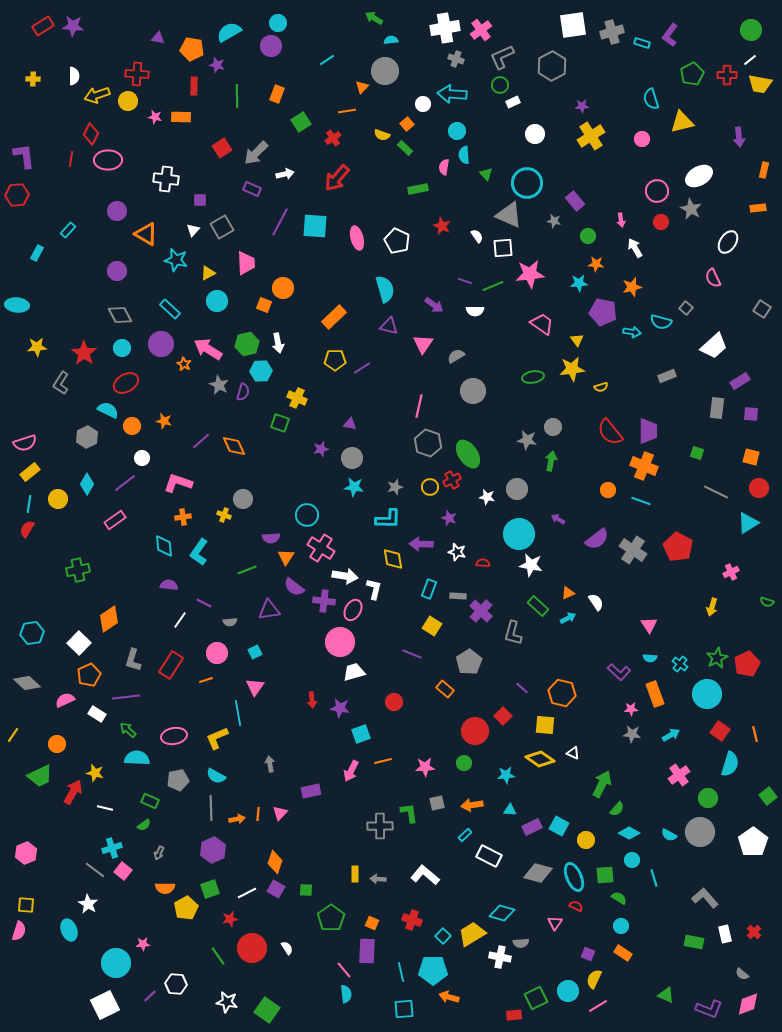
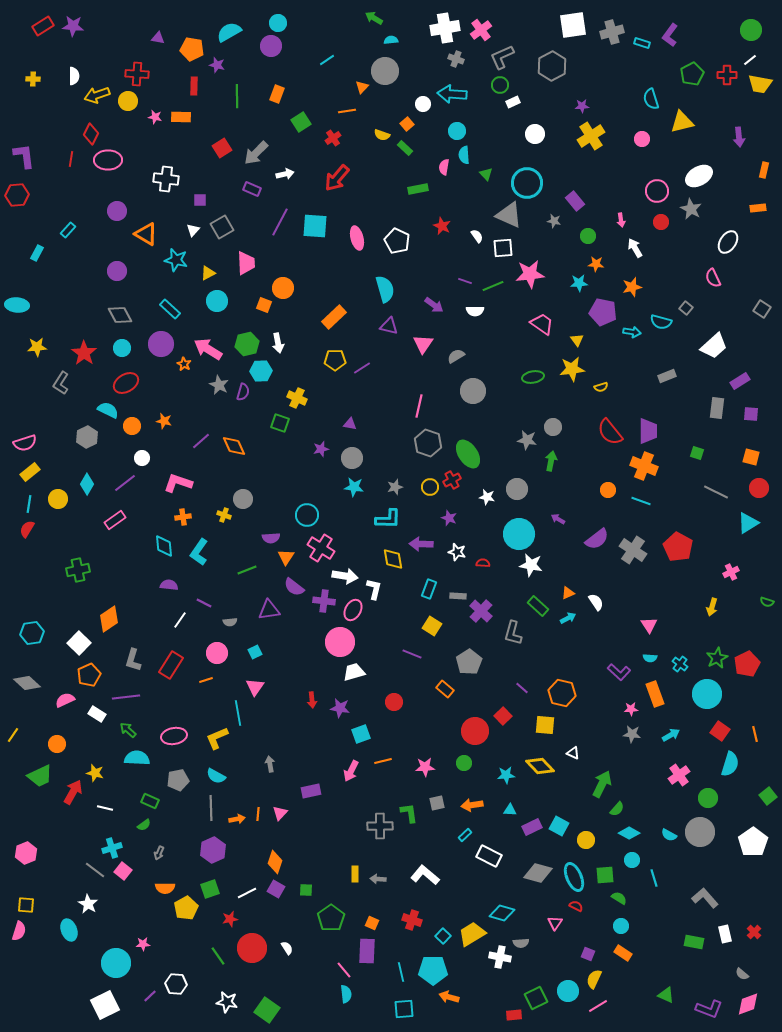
yellow diamond at (540, 759): moved 7 px down; rotated 12 degrees clockwise
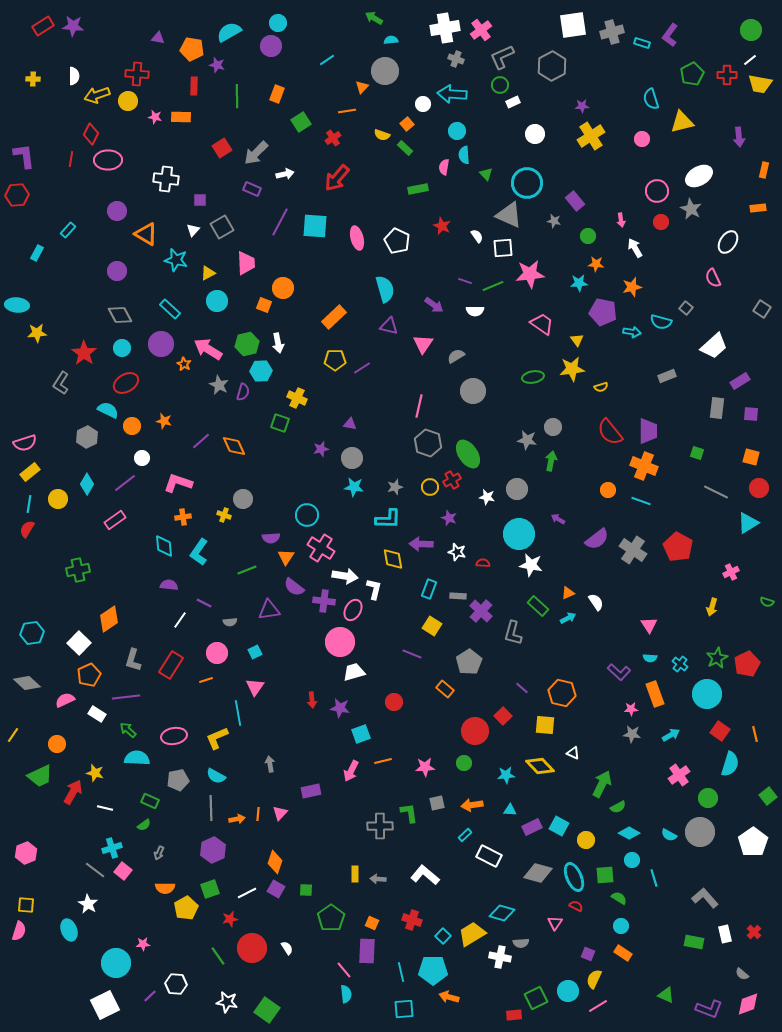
yellow star at (37, 347): moved 14 px up
green semicircle at (617, 809): moved 1 px right, 2 px up; rotated 21 degrees clockwise
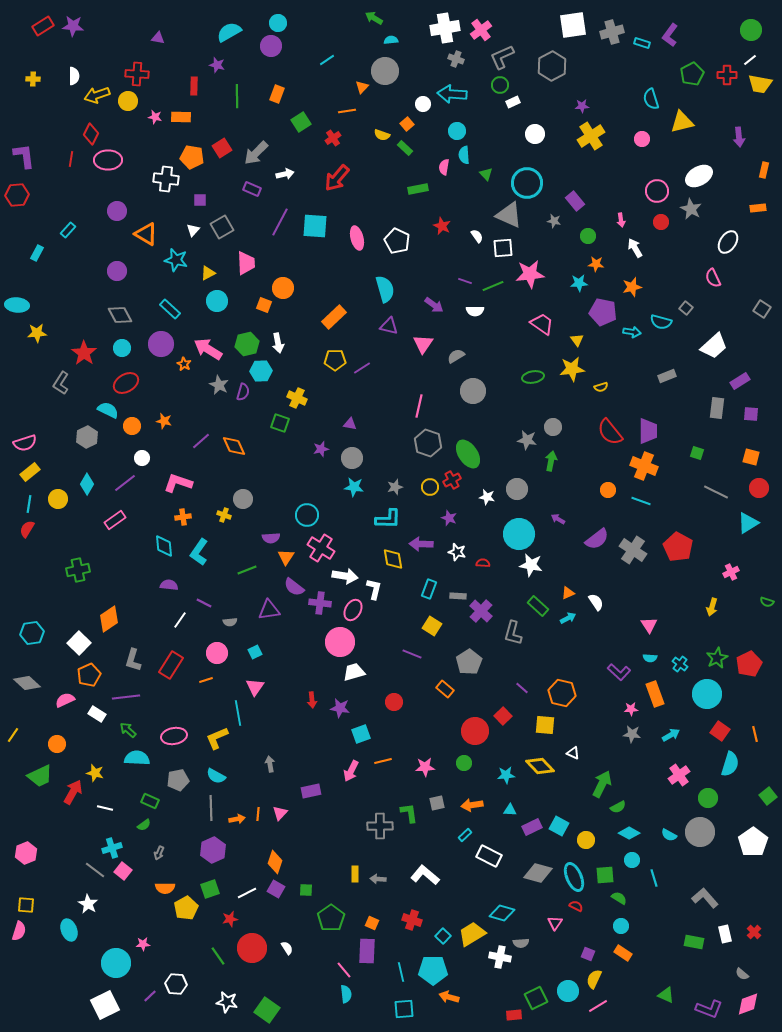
orange pentagon at (192, 49): moved 108 px down
purple cross at (324, 601): moved 4 px left, 2 px down
red pentagon at (747, 664): moved 2 px right
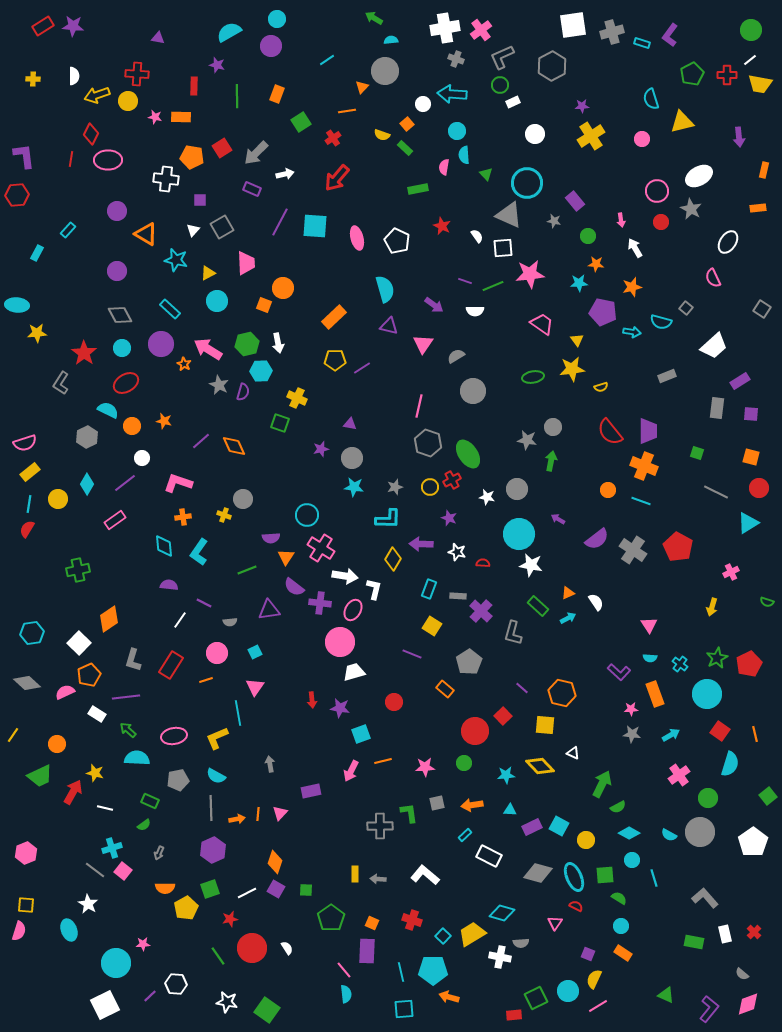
cyan circle at (278, 23): moved 1 px left, 4 px up
yellow diamond at (393, 559): rotated 40 degrees clockwise
pink semicircle at (65, 700): moved 8 px up
purple L-shape at (709, 1009): rotated 72 degrees counterclockwise
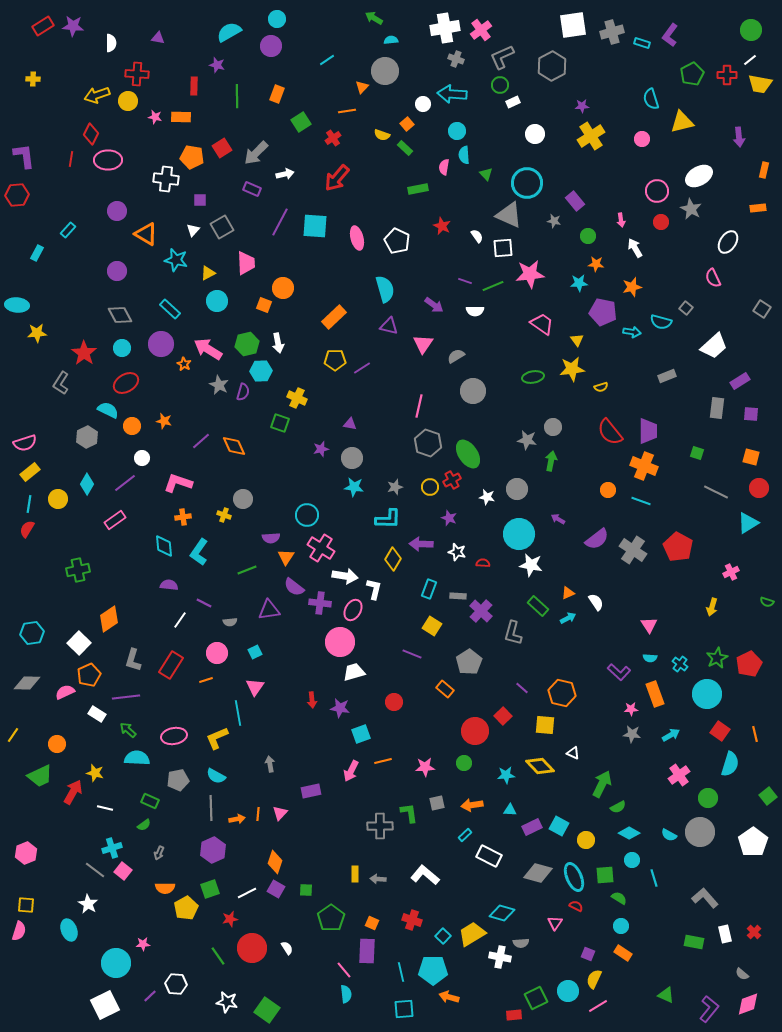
white semicircle at (74, 76): moved 37 px right, 33 px up
gray diamond at (27, 683): rotated 40 degrees counterclockwise
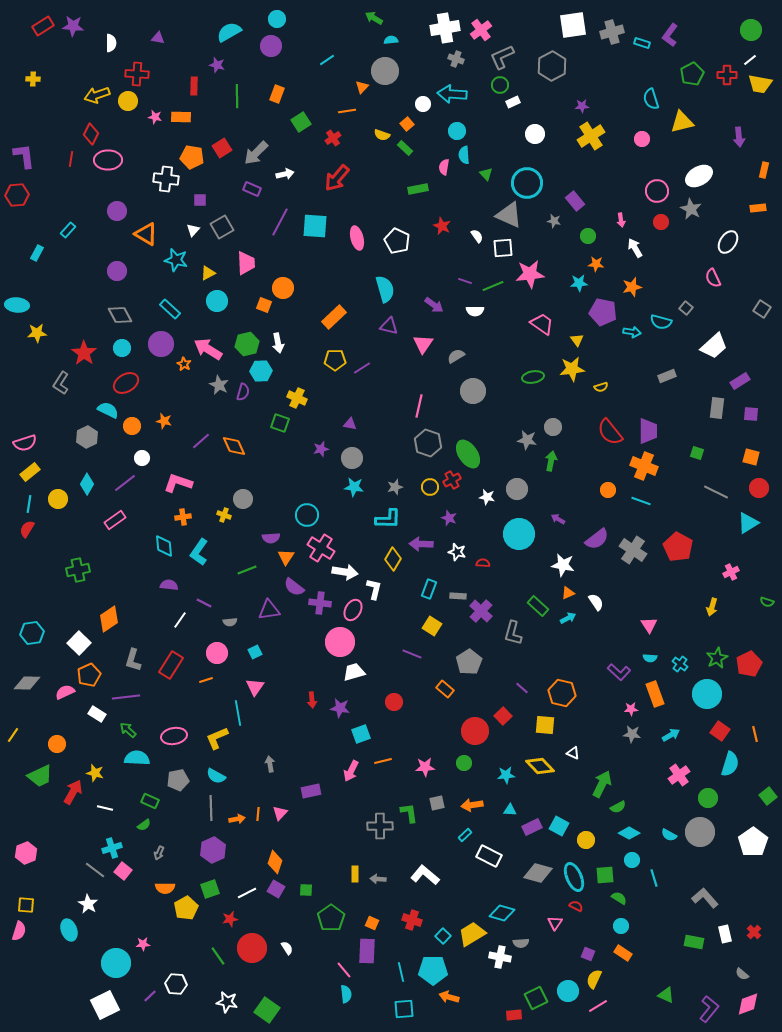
white star at (531, 565): moved 32 px right
white arrow at (345, 576): moved 4 px up
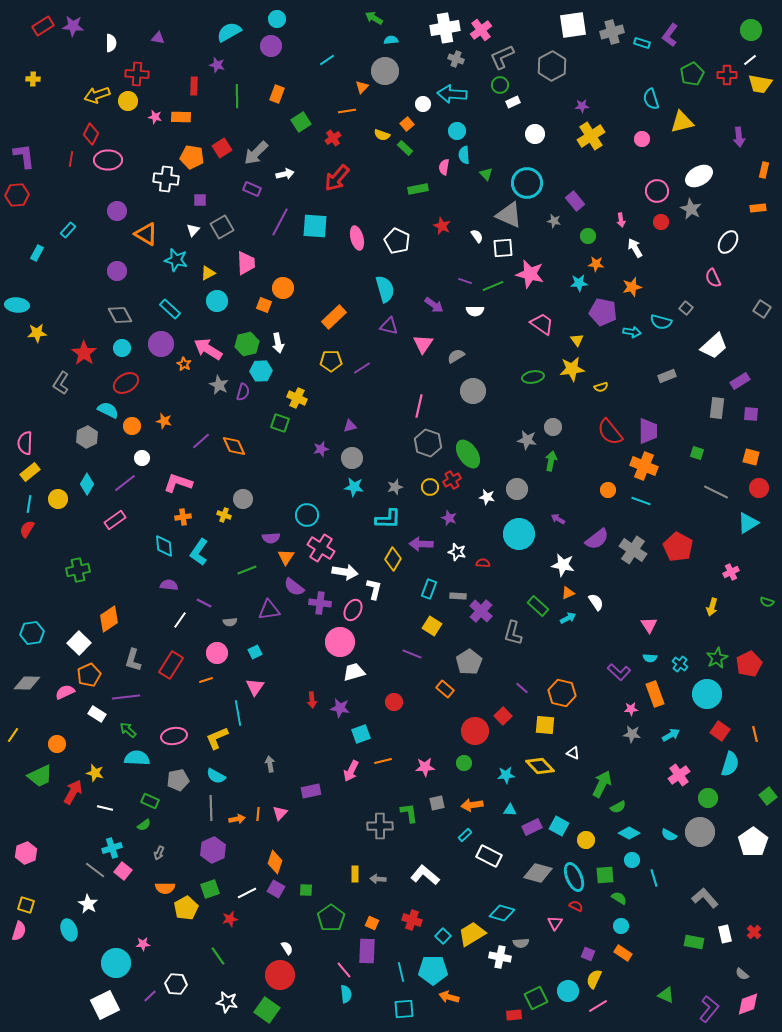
pink star at (530, 274): rotated 20 degrees clockwise
yellow pentagon at (335, 360): moved 4 px left, 1 px down
purple triangle at (350, 424): moved 2 px down; rotated 24 degrees counterclockwise
pink semicircle at (25, 443): rotated 110 degrees clockwise
yellow square at (26, 905): rotated 12 degrees clockwise
red circle at (252, 948): moved 28 px right, 27 px down
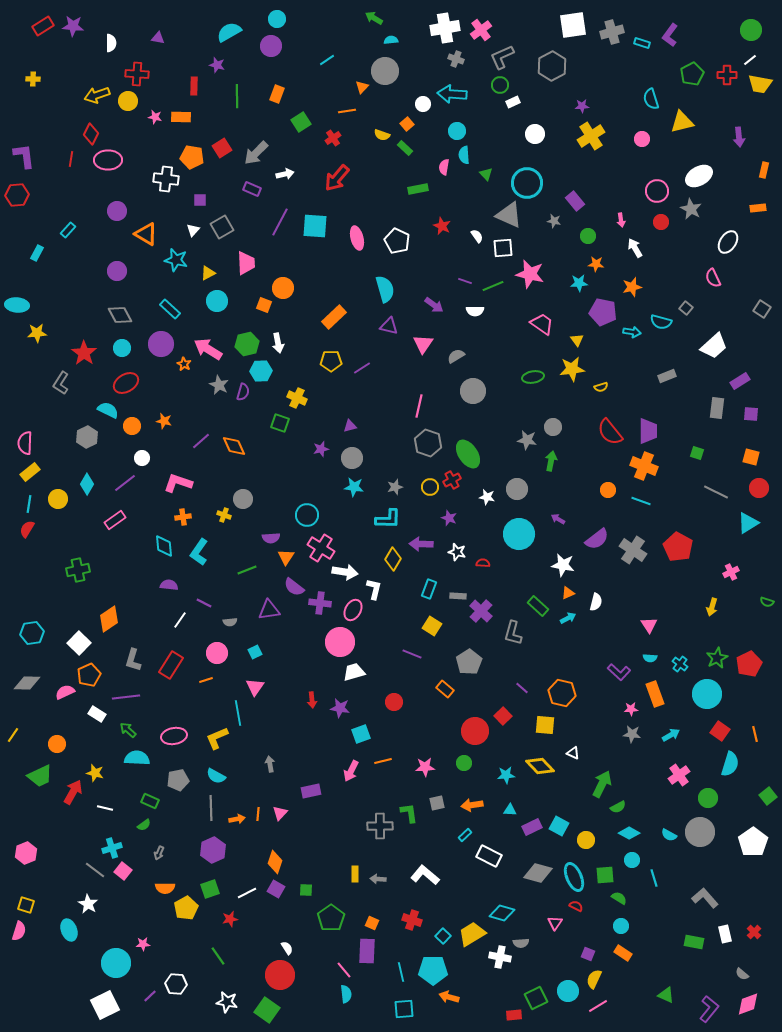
white semicircle at (596, 602): rotated 48 degrees clockwise
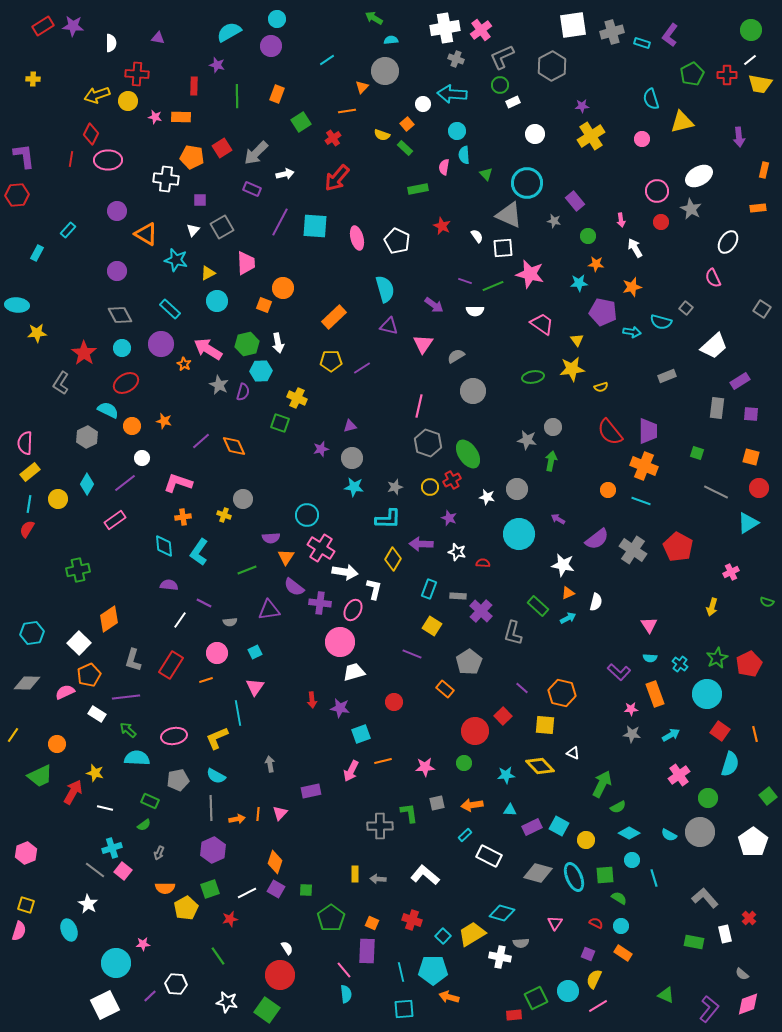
red semicircle at (576, 906): moved 20 px right, 17 px down
red cross at (754, 932): moved 5 px left, 14 px up
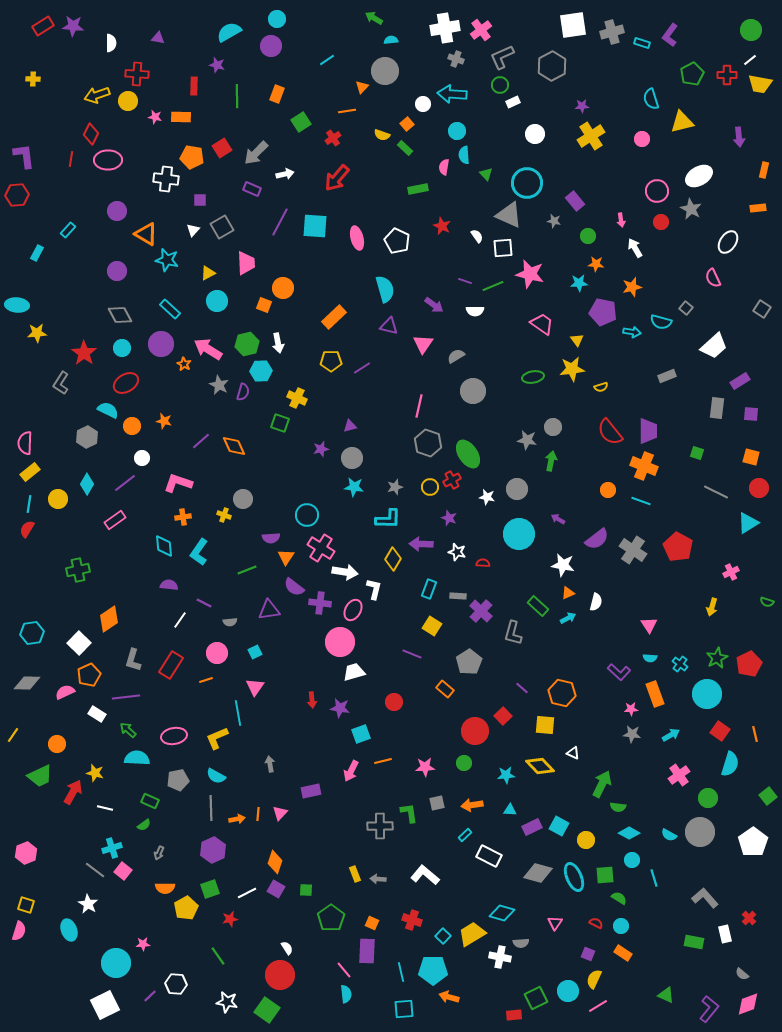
cyan star at (176, 260): moved 9 px left
green semicircle at (618, 807): rotated 35 degrees clockwise
yellow rectangle at (355, 874): rotated 21 degrees counterclockwise
